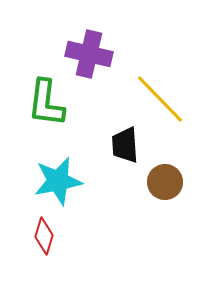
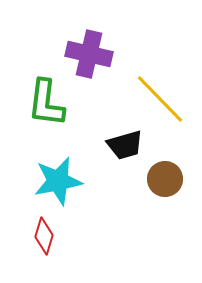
black trapezoid: rotated 102 degrees counterclockwise
brown circle: moved 3 px up
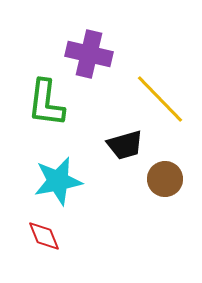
red diamond: rotated 39 degrees counterclockwise
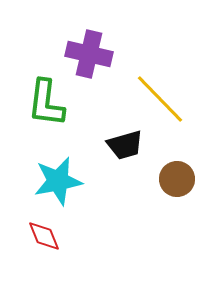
brown circle: moved 12 px right
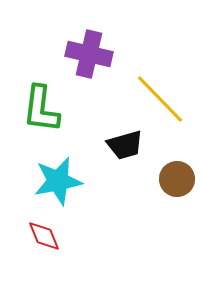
green L-shape: moved 5 px left, 6 px down
